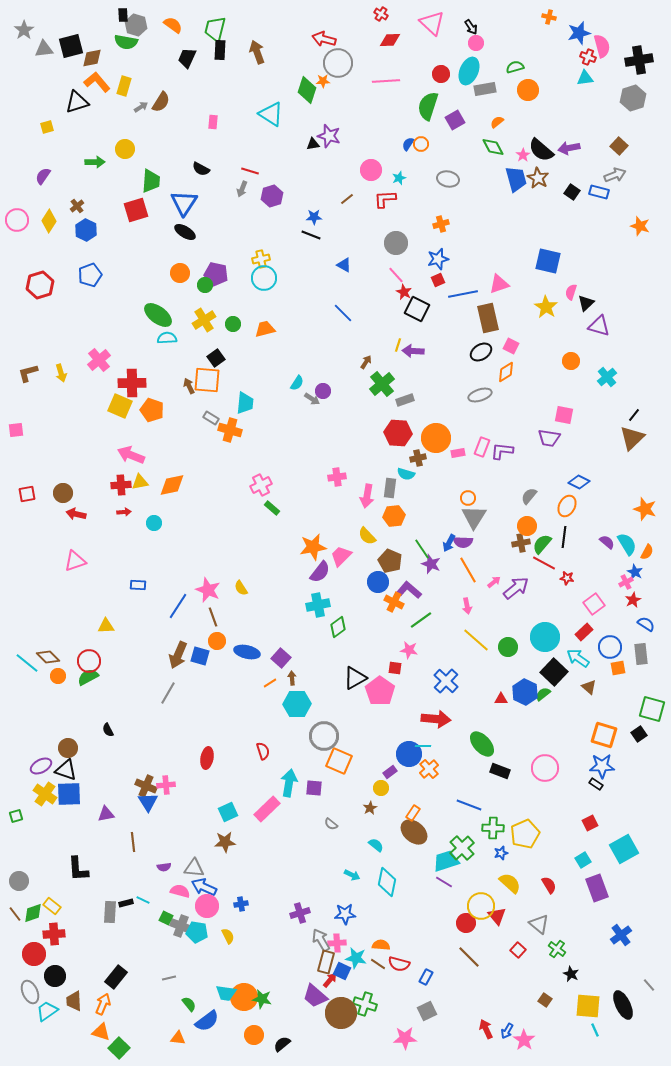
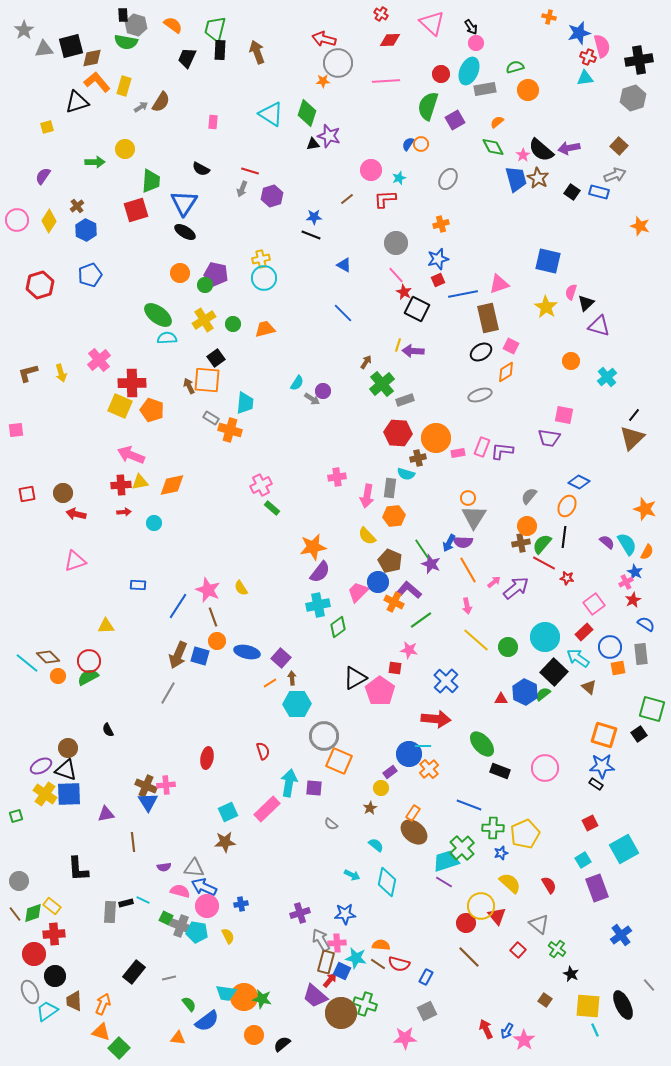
green diamond at (307, 90): moved 23 px down
gray ellipse at (448, 179): rotated 70 degrees counterclockwise
pink trapezoid at (341, 556): moved 17 px right, 36 px down
black rectangle at (116, 977): moved 18 px right, 5 px up
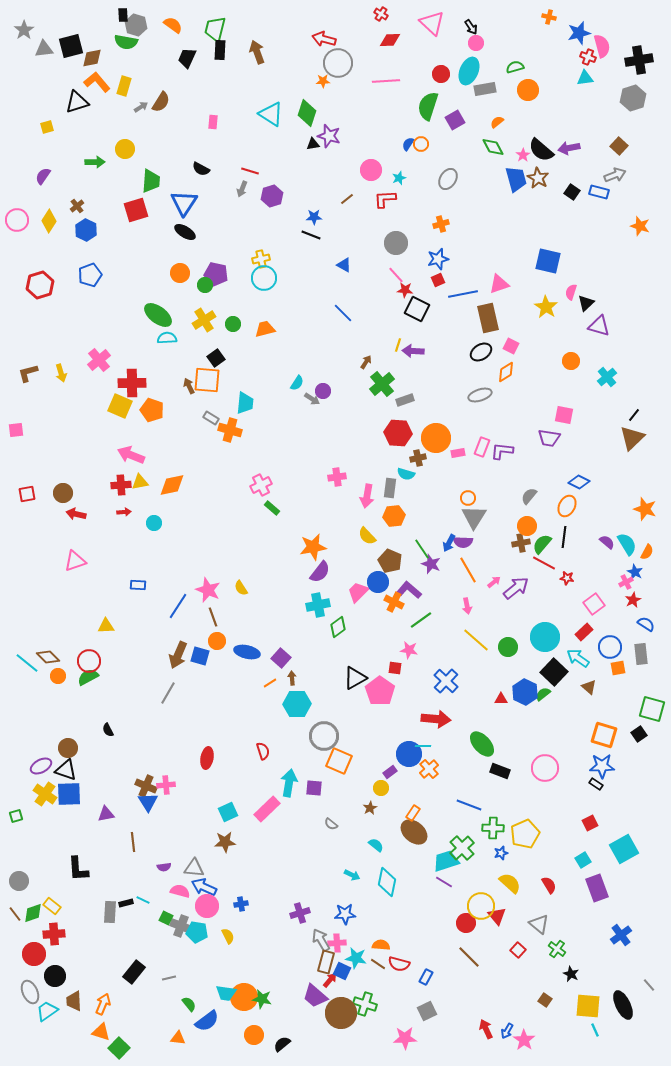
red star at (404, 292): moved 1 px right, 2 px up; rotated 21 degrees counterclockwise
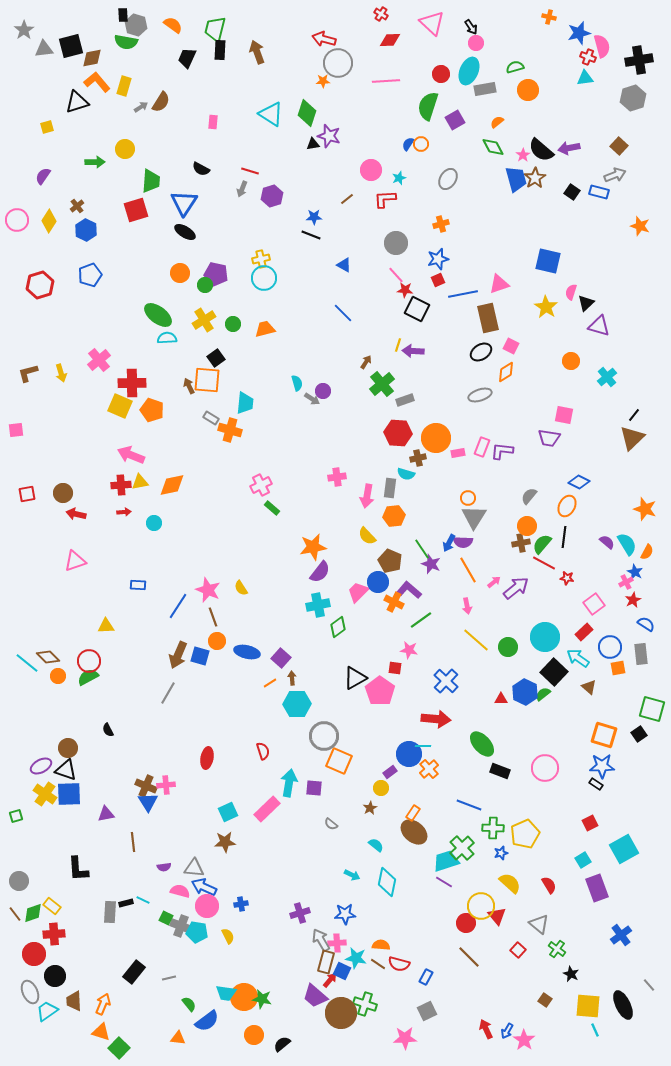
brown star at (538, 178): moved 3 px left; rotated 10 degrees clockwise
cyan semicircle at (297, 383): rotated 49 degrees counterclockwise
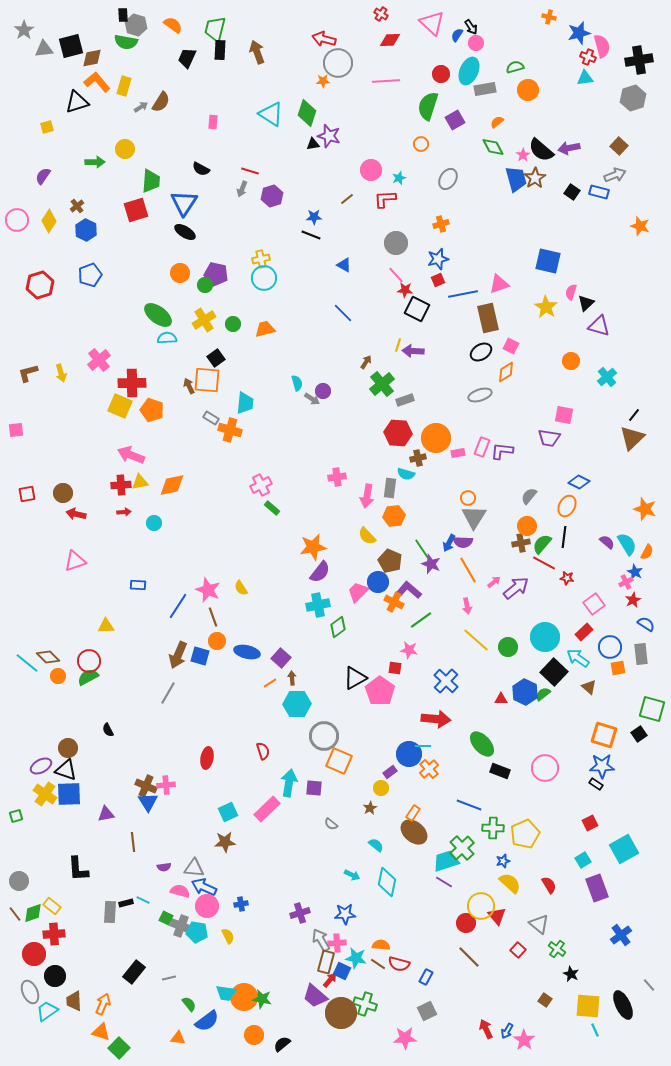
blue semicircle at (408, 144): moved 49 px right, 109 px up
blue star at (501, 853): moved 2 px right, 8 px down
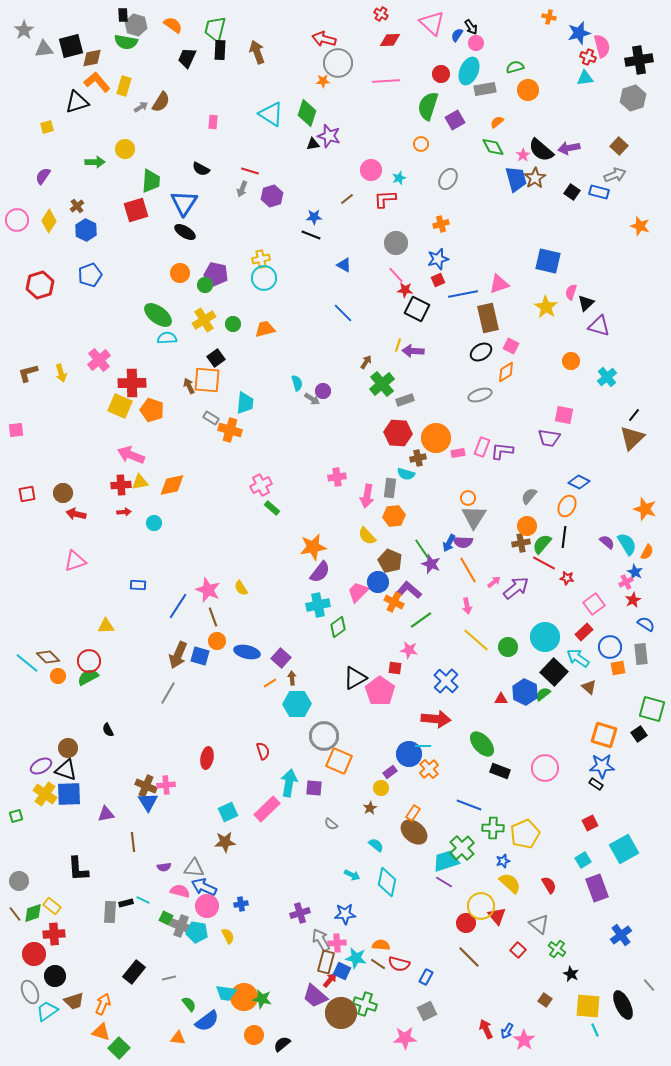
brown trapezoid at (74, 1001): rotated 105 degrees counterclockwise
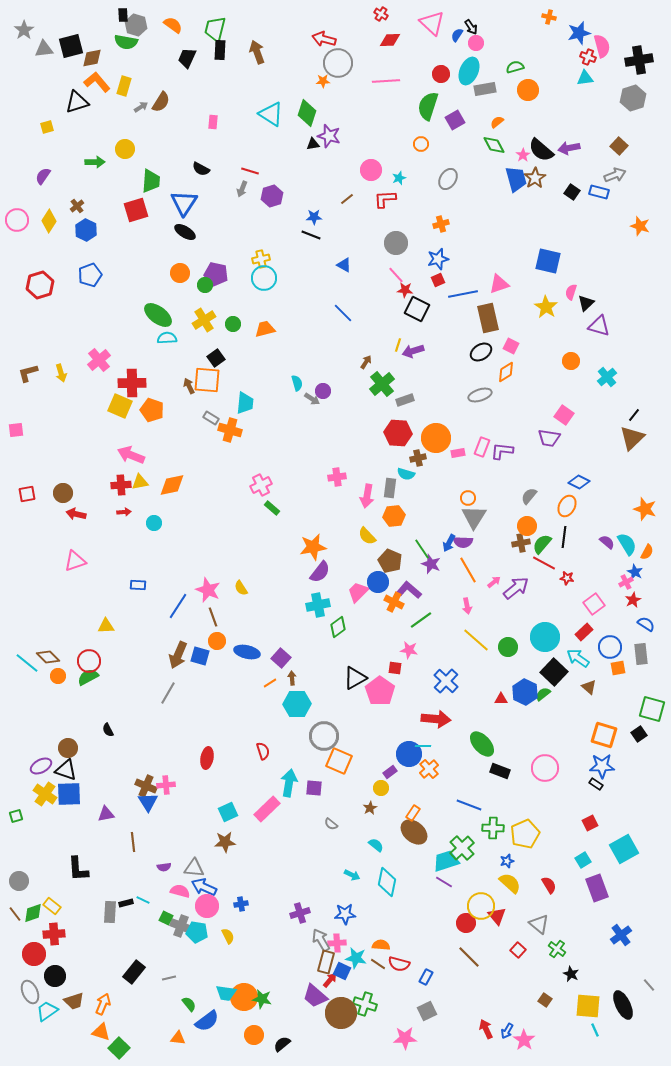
green diamond at (493, 147): moved 1 px right, 2 px up
purple arrow at (413, 351): rotated 20 degrees counterclockwise
pink square at (564, 415): rotated 24 degrees clockwise
blue star at (503, 861): moved 4 px right
